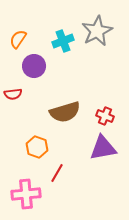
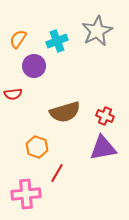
cyan cross: moved 6 px left
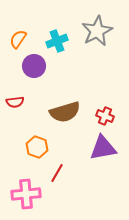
red semicircle: moved 2 px right, 8 px down
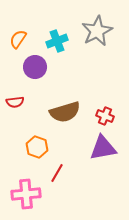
purple circle: moved 1 px right, 1 px down
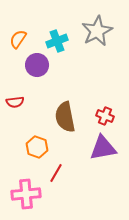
purple circle: moved 2 px right, 2 px up
brown semicircle: moved 5 px down; rotated 96 degrees clockwise
red line: moved 1 px left
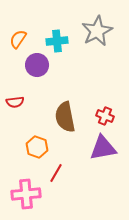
cyan cross: rotated 15 degrees clockwise
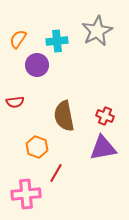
brown semicircle: moved 1 px left, 1 px up
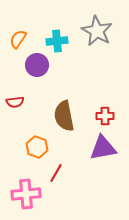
gray star: rotated 16 degrees counterclockwise
red cross: rotated 24 degrees counterclockwise
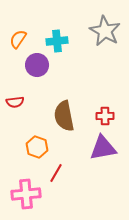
gray star: moved 8 px right
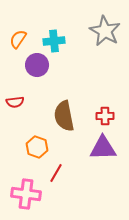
cyan cross: moved 3 px left
purple triangle: rotated 8 degrees clockwise
pink cross: rotated 12 degrees clockwise
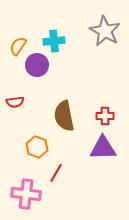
orange semicircle: moved 7 px down
